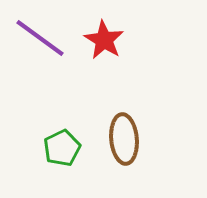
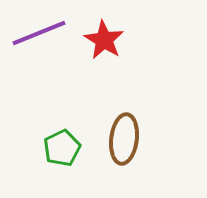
purple line: moved 1 px left, 5 px up; rotated 58 degrees counterclockwise
brown ellipse: rotated 12 degrees clockwise
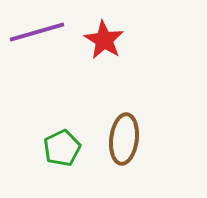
purple line: moved 2 px left, 1 px up; rotated 6 degrees clockwise
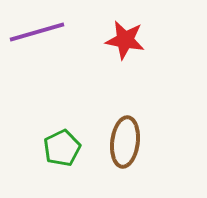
red star: moved 21 px right; rotated 21 degrees counterclockwise
brown ellipse: moved 1 px right, 3 px down
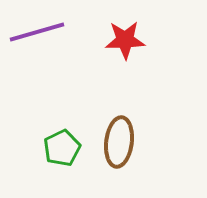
red star: rotated 12 degrees counterclockwise
brown ellipse: moved 6 px left
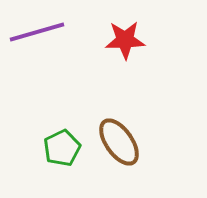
brown ellipse: rotated 42 degrees counterclockwise
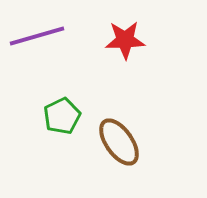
purple line: moved 4 px down
green pentagon: moved 32 px up
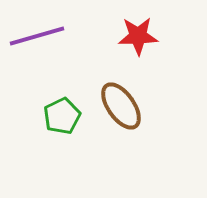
red star: moved 13 px right, 4 px up
brown ellipse: moved 2 px right, 36 px up
